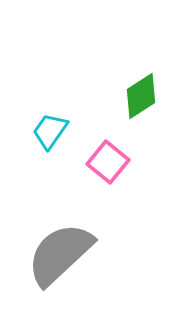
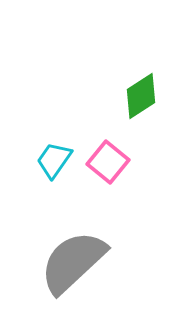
cyan trapezoid: moved 4 px right, 29 px down
gray semicircle: moved 13 px right, 8 px down
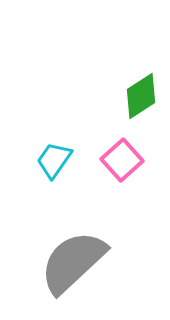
pink square: moved 14 px right, 2 px up; rotated 9 degrees clockwise
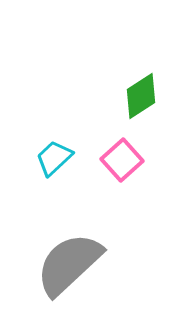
cyan trapezoid: moved 2 px up; rotated 12 degrees clockwise
gray semicircle: moved 4 px left, 2 px down
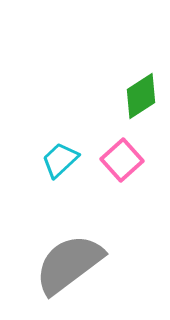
cyan trapezoid: moved 6 px right, 2 px down
gray semicircle: rotated 6 degrees clockwise
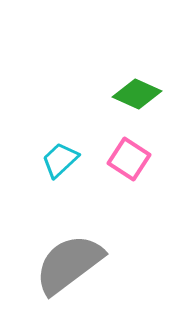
green diamond: moved 4 px left, 2 px up; rotated 57 degrees clockwise
pink square: moved 7 px right, 1 px up; rotated 15 degrees counterclockwise
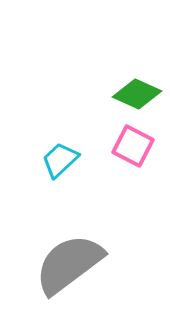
pink square: moved 4 px right, 13 px up; rotated 6 degrees counterclockwise
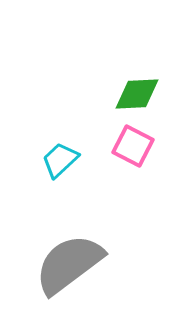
green diamond: rotated 27 degrees counterclockwise
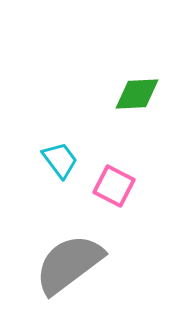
pink square: moved 19 px left, 40 px down
cyan trapezoid: rotated 96 degrees clockwise
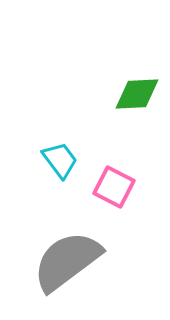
pink square: moved 1 px down
gray semicircle: moved 2 px left, 3 px up
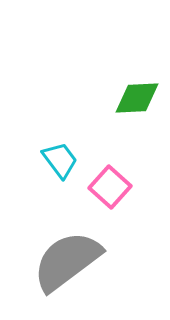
green diamond: moved 4 px down
pink square: moved 4 px left; rotated 15 degrees clockwise
